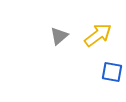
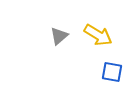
yellow arrow: rotated 68 degrees clockwise
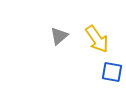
yellow arrow: moved 1 px left, 4 px down; rotated 24 degrees clockwise
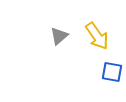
yellow arrow: moved 3 px up
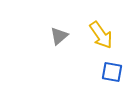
yellow arrow: moved 4 px right, 1 px up
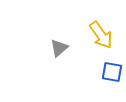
gray triangle: moved 12 px down
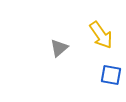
blue square: moved 1 px left, 3 px down
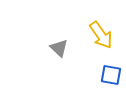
gray triangle: rotated 36 degrees counterclockwise
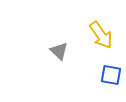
gray triangle: moved 3 px down
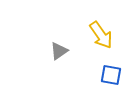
gray triangle: rotated 42 degrees clockwise
